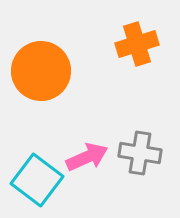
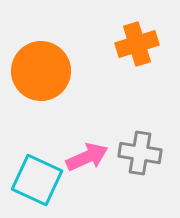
cyan square: rotated 12 degrees counterclockwise
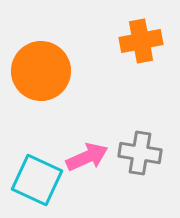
orange cross: moved 4 px right, 3 px up; rotated 6 degrees clockwise
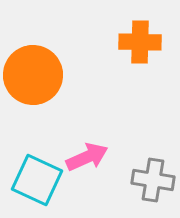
orange cross: moved 1 px left, 1 px down; rotated 12 degrees clockwise
orange circle: moved 8 px left, 4 px down
gray cross: moved 13 px right, 27 px down
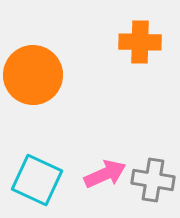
pink arrow: moved 18 px right, 17 px down
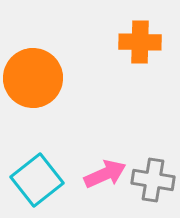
orange circle: moved 3 px down
cyan square: rotated 27 degrees clockwise
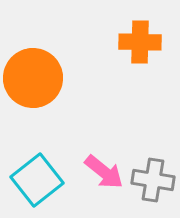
pink arrow: moved 1 px left, 2 px up; rotated 63 degrees clockwise
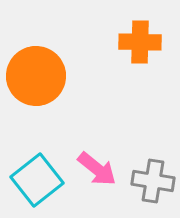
orange circle: moved 3 px right, 2 px up
pink arrow: moved 7 px left, 3 px up
gray cross: moved 1 px down
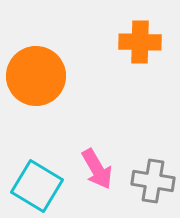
pink arrow: rotated 21 degrees clockwise
cyan square: moved 6 px down; rotated 21 degrees counterclockwise
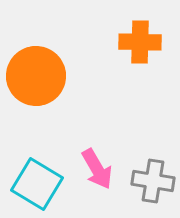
cyan square: moved 2 px up
